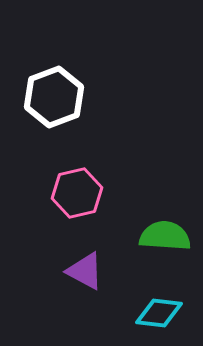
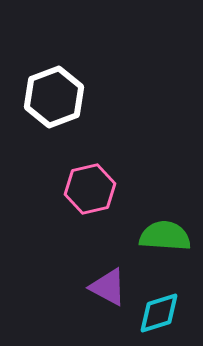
pink hexagon: moved 13 px right, 4 px up
purple triangle: moved 23 px right, 16 px down
cyan diamond: rotated 24 degrees counterclockwise
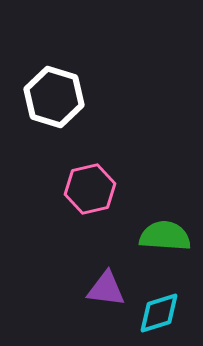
white hexagon: rotated 22 degrees counterclockwise
purple triangle: moved 2 px left, 2 px down; rotated 21 degrees counterclockwise
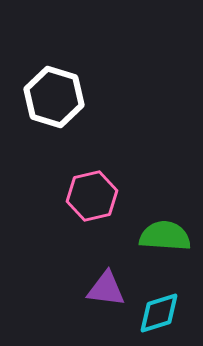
pink hexagon: moved 2 px right, 7 px down
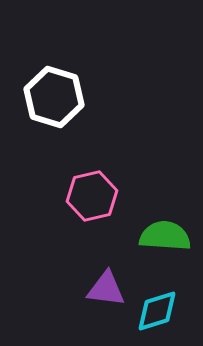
cyan diamond: moved 2 px left, 2 px up
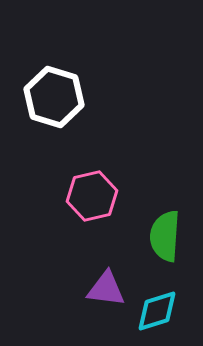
green semicircle: rotated 90 degrees counterclockwise
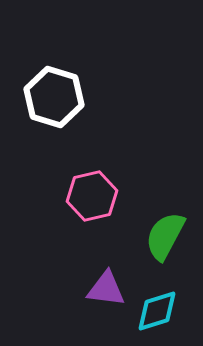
green semicircle: rotated 24 degrees clockwise
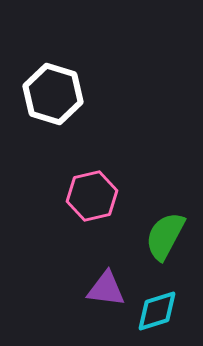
white hexagon: moved 1 px left, 3 px up
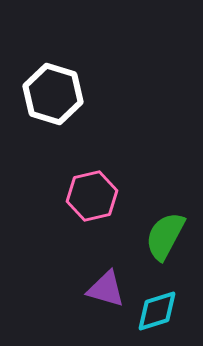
purple triangle: rotated 9 degrees clockwise
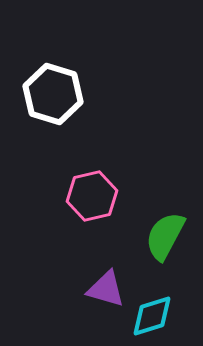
cyan diamond: moved 5 px left, 5 px down
